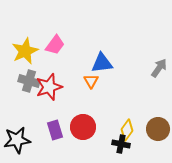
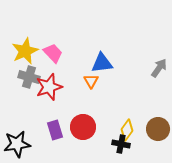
pink trapezoid: moved 2 px left, 8 px down; rotated 80 degrees counterclockwise
gray cross: moved 4 px up
black star: moved 4 px down
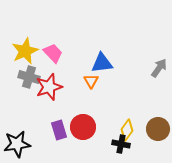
purple rectangle: moved 4 px right
